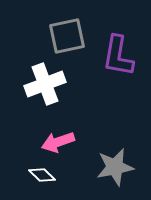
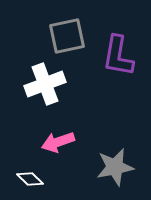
white diamond: moved 12 px left, 4 px down
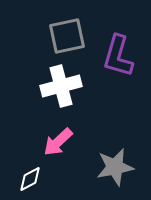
purple L-shape: rotated 6 degrees clockwise
white cross: moved 16 px right, 2 px down; rotated 6 degrees clockwise
pink arrow: rotated 24 degrees counterclockwise
white diamond: rotated 72 degrees counterclockwise
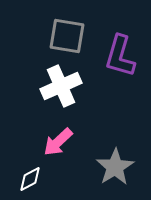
gray square: rotated 21 degrees clockwise
purple L-shape: moved 2 px right
white cross: rotated 9 degrees counterclockwise
gray star: rotated 21 degrees counterclockwise
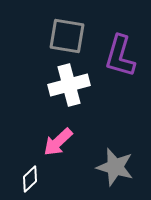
white cross: moved 8 px right, 1 px up; rotated 9 degrees clockwise
gray star: rotated 24 degrees counterclockwise
white diamond: rotated 16 degrees counterclockwise
